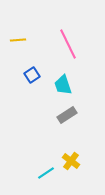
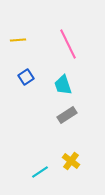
blue square: moved 6 px left, 2 px down
cyan line: moved 6 px left, 1 px up
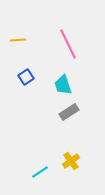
gray rectangle: moved 2 px right, 3 px up
yellow cross: rotated 18 degrees clockwise
